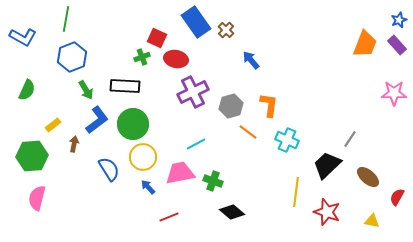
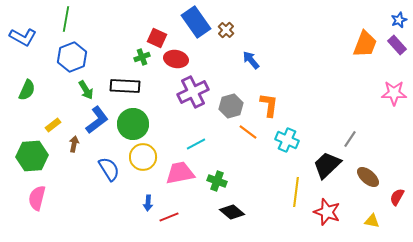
green cross at (213, 181): moved 4 px right
blue arrow at (148, 187): moved 16 px down; rotated 133 degrees counterclockwise
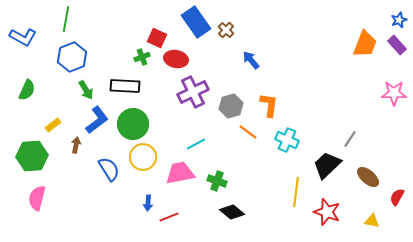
brown arrow at (74, 144): moved 2 px right, 1 px down
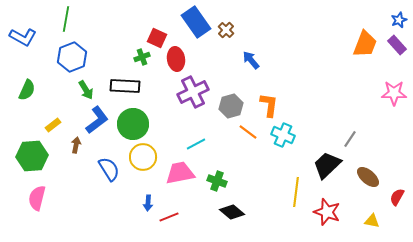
red ellipse at (176, 59): rotated 70 degrees clockwise
cyan cross at (287, 140): moved 4 px left, 5 px up
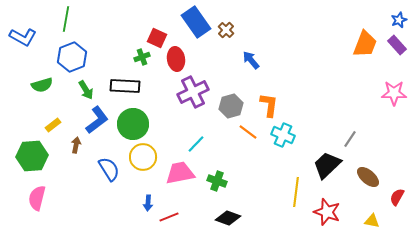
green semicircle at (27, 90): moved 15 px right, 5 px up; rotated 50 degrees clockwise
cyan line at (196, 144): rotated 18 degrees counterclockwise
black diamond at (232, 212): moved 4 px left, 6 px down; rotated 20 degrees counterclockwise
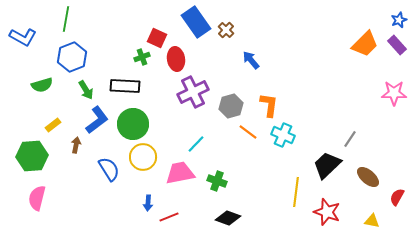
orange trapezoid at (365, 44): rotated 24 degrees clockwise
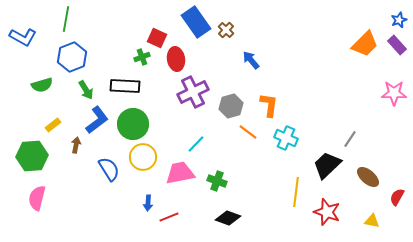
cyan cross at (283, 135): moved 3 px right, 3 px down
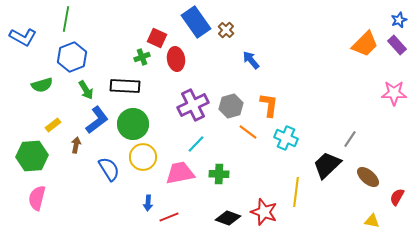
purple cross at (193, 92): moved 13 px down
green cross at (217, 181): moved 2 px right, 7 px up; rotated 18 degrees counterclockwise
red star at (327, 212): moved 63 px left
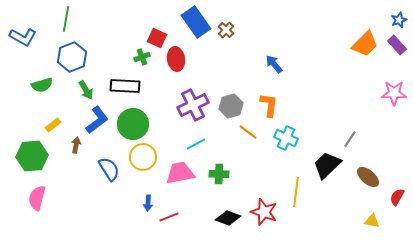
blue arrow at (251, 60): moved 23 px right, 4 px down
cyan line at (196, 144): rotated 18 degrees clockwise
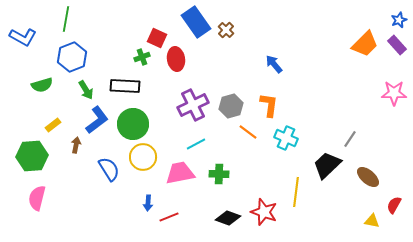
red semicircle at (397, 197): moved 3 px left, 8 px down
